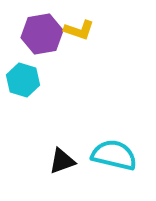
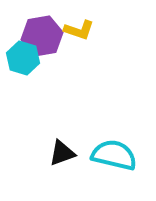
purple hexagon: moved 2 px down
cyan hexagon: moved 22 px up
black triangle: moved 8 px up
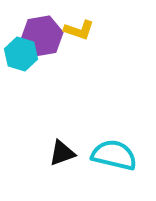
cyan hexagon: moved 2 px left, 4 px up
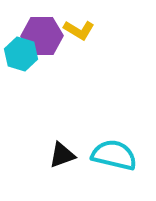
yellow L-shape: rotated 12 degrees clockwise
purple hexagon: rotated 9 degrees clockwise
black triangle: moved 2 px down
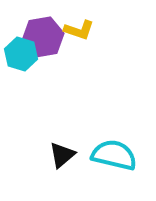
yellow L-shape: rotated 12 degrees counterclockwise
purple hexagon: moved 1 px right, 1 px down; rotated 9 degrees counterclockwise
black triangle: rotated 20 degrees counterclockwise
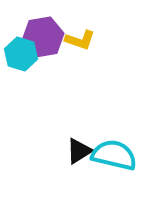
yellow L-shape: moved 1 px right, 10 px down
black triangle: moved 17 px right, 4 px up; rotated 8 degrees clockwise
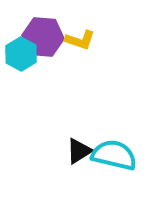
purple hexagon: rotated 15 degrees clockwise
cyan hexagon: rotated 12 degrees clockwise
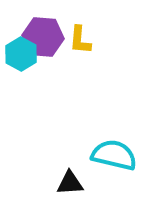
yellow L-shape: rotated 76 degrees clockwise
black triangle: moved 9 px left, 32 px down; rotated 28 degrees clockwise
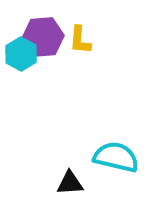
purple hexagon: rotated 9 degrees counterclockwise
cyan semicircle: moved 2 px right, 2 px down
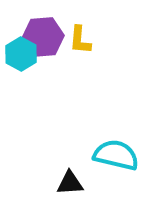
cyan semicircle: moved 2 px up
